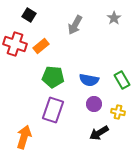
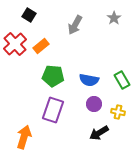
red cross: rotated 30 degrees clockwise
green pentagon: moved 1 px up
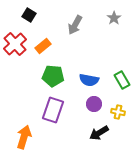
orange rectangle: moved 2 px right
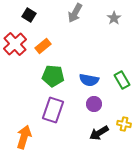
gray arrow: moved 12 px up
yellow cross: moved 6 px right, 12 px down
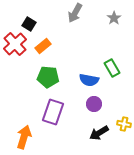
black square: moved 9 px down
green pentagon: moved 5 px left, 1 px down
green rectangle: moved 10 px left, 12 px up
purple rectangle: moved 2 px down
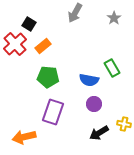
orange arrow: rotated 120 degrees counterclockwise
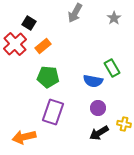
black square: moved 1 px up
blue semicircle: moved 4 px right, 1 px down
purple circle: moved 4 px right, 4 px down
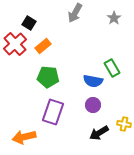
purple circle: moved 5 px left, 3 px up
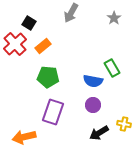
gray arrow: moved 4 px left
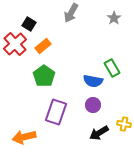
black square: moved 1 px down
green pentagon: moved 4 px left, 1 px up; rotated 30 degrees clockwise
purple rectangle: moved 3 px right
